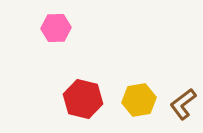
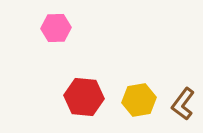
red hexagon: moved 1 px right, 2 px up; rotated 9 degrees counterclockwise
brown L-shape: rotated 16 degrees counterclockwise
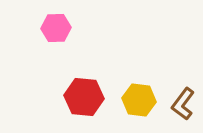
yellow hexagon: rotated 16 degrees clockwise
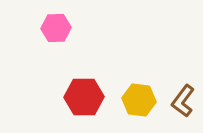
red hexagon: rotated 6 degrees counterclockwise
brown L-shape: moved 3 px up
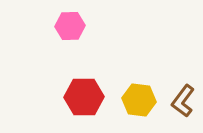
pink hexagon: moved 14 px right, 2 px up
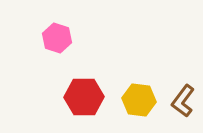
pink hexagon: moved 13 px left, 12 px down; rotated 20 degrees clockwise
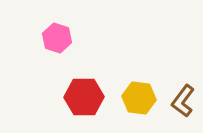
yellow hexagon: moved 2 px up
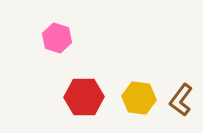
brown L-shape: moved 2 px left, 1 px up
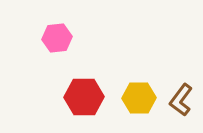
pink hexagon: rotated 24 degrees counterclockwise
yellow hexagon: rotated 8 degrees counterclockwise
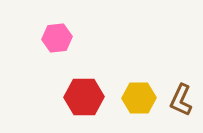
brown L-shape: rotated 12 degrees counterclockwise
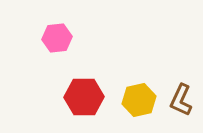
yellow hexagon: moved 2 px down; rotated 12 degrees counterclockwise
